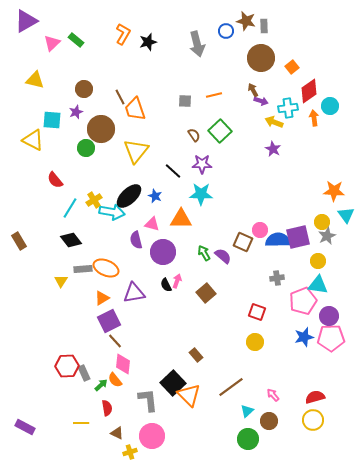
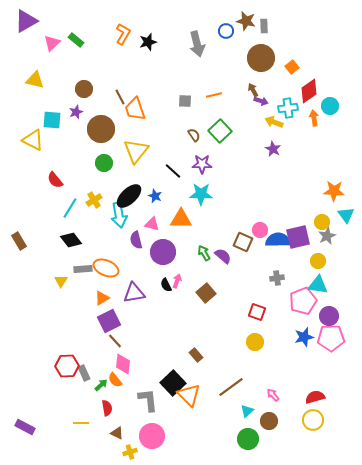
green circle at (86, 148): moved 18 px right, 15 px down
cyan arrow at (112, 212): moved 7 px right, 3 px down; rotated 70 degrees clockwise
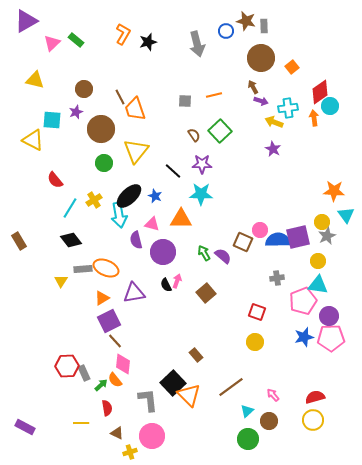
brown arrow at (253, 90): moved 3 px up
red diamond at (309, 91): moved 11 px right, 1 px down
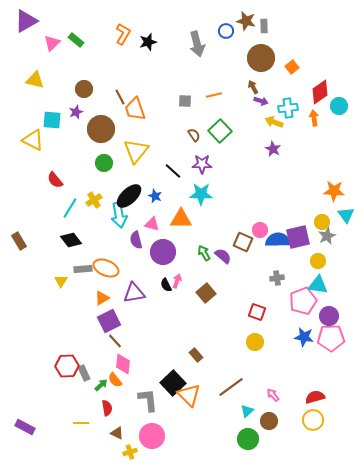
cyan circle at (330, 106): moved 9 px right
blue star at (304, 337): rotated 24 degrees clockwise
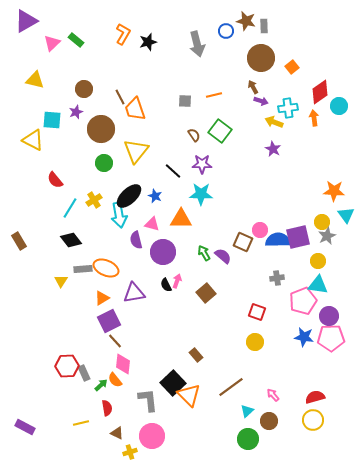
green square at (220, 131): rotated 10 degrees counterclockwise
yellow line at (81, 423): rotated 14 degrees counterclockwise
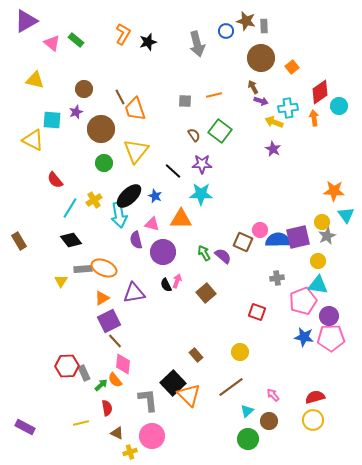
pink triangle at (52, 43): rotated 36 degrees counterclockwise
orange ellipse at (106, 268): moved 2 px left
yellow circle at (255, 342): moved 15 px left, 10 px down
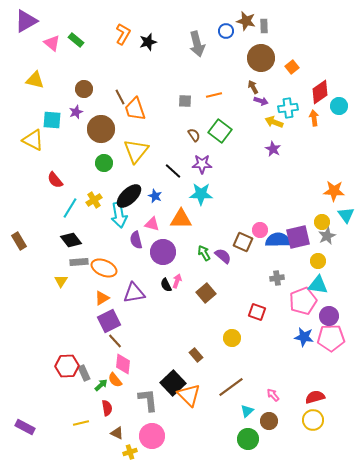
gray rectangle at (83, 269): moved 4 px left, 7 px up
yellow circle at (240, 352): moved 8 px left, 14 px up
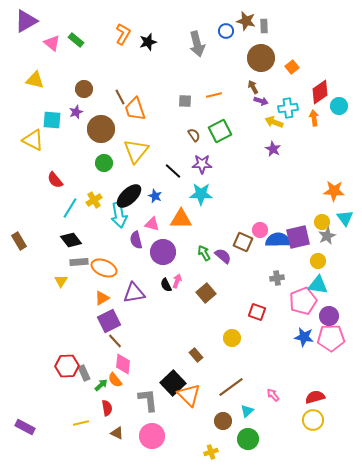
green square at (220, 131): rotated 25 degrees clockwise
cyan triangle at (346, 215): moved 1 px left, 3 px down
brown circle at (269, 421): moved 46 px left
yellow cross at (130, 452): moved 81 px right
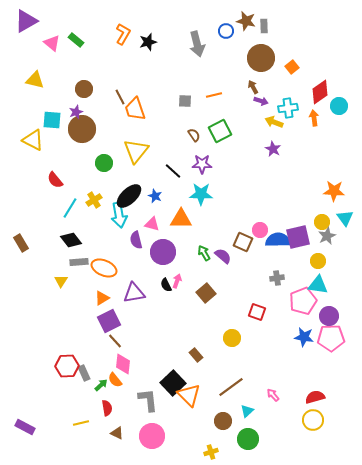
brown circle at (101, 129): moved 19 px left
brown rectangle at (19, 241): moved 2 px right, 2 px down
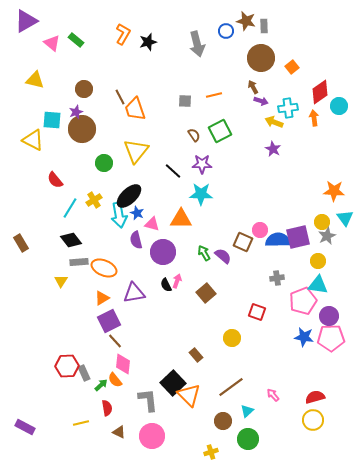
blue star at (155, 196): moved 18 px left, 17 px down
brown triangle at (117, 433): moved 2 px right, 1 px up
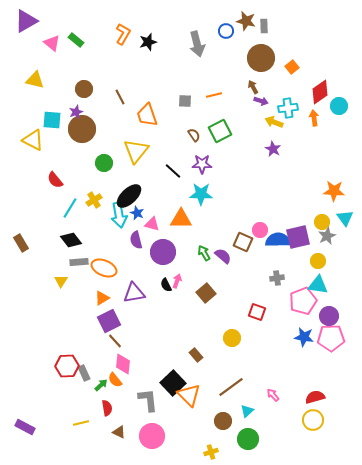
orange trapezoid at (135, 109): moved 12 px right, 6 px down
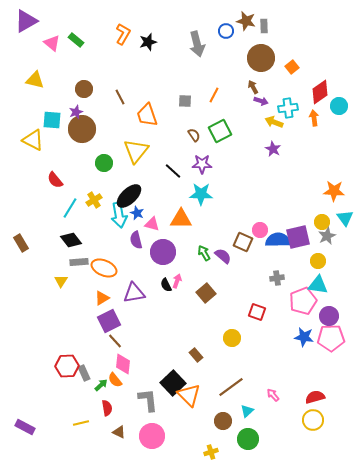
orange line at (214, 95): rotated 49 degrees counterclockwise
